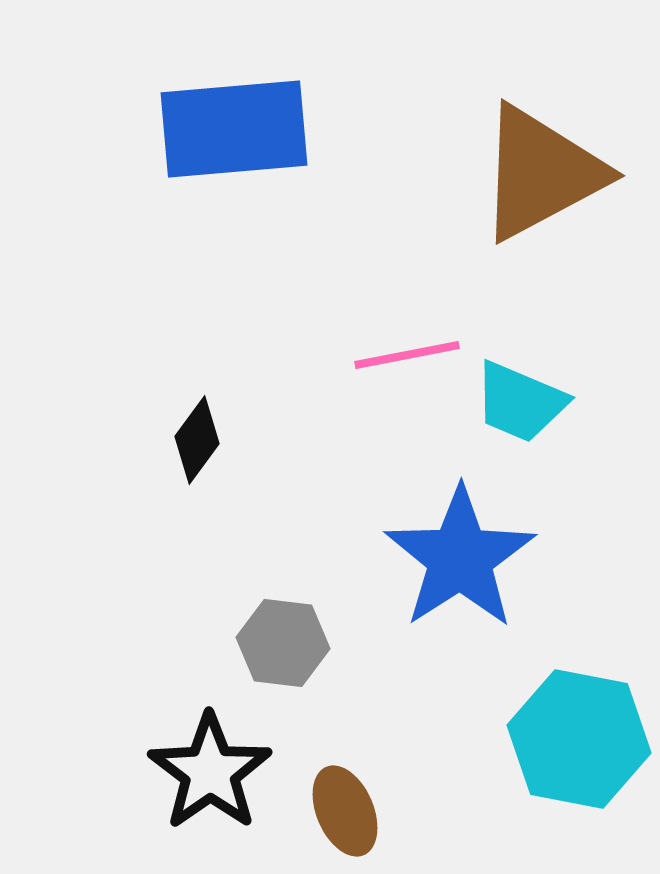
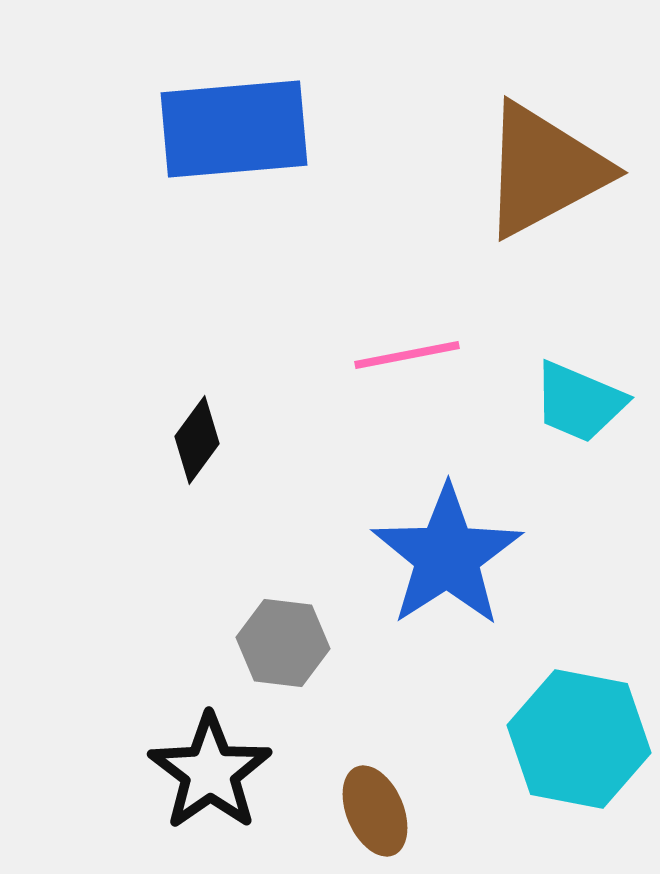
brown triangle: moved 3 px right, 3 px up
cyan trapezoid: moved 59 px right
blue star: moved 13 px left, 2 px up
brown ellipse: moved 30 px right
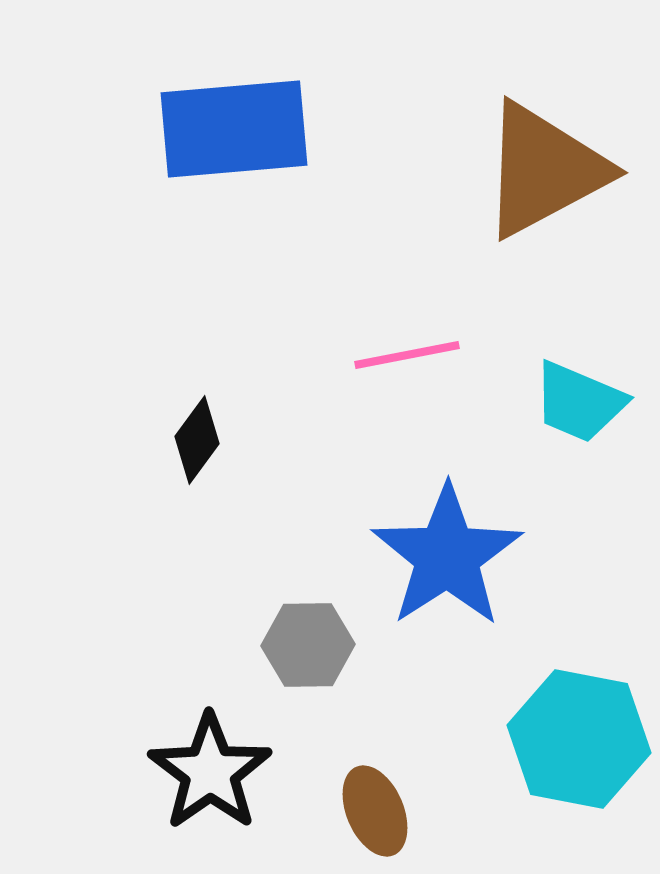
gray hexagon: moved 25 px right, 2 px down; rotated 8 degrees counterclockwise
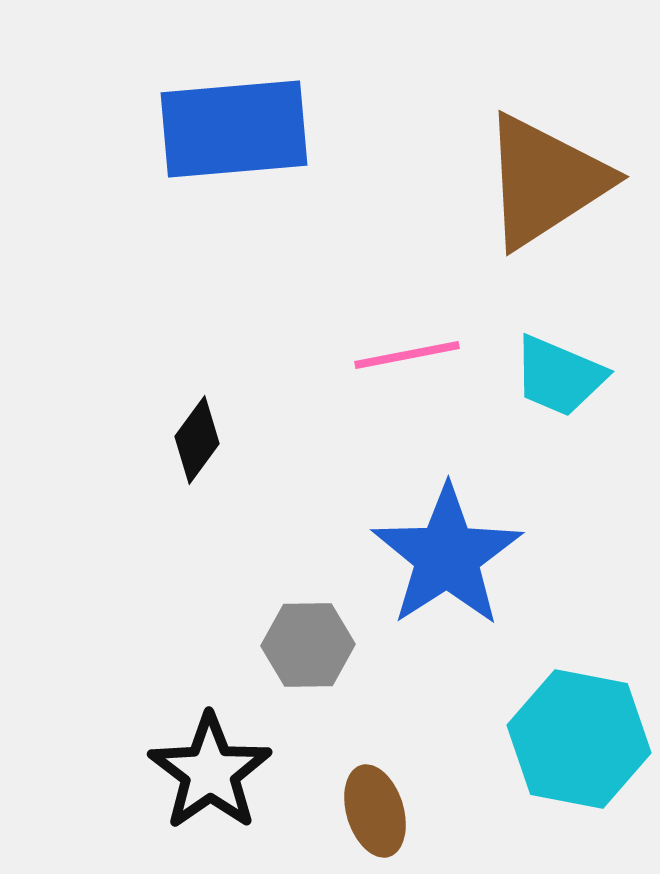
brown triangle: moved 1 px right, 11 px down; rotated 5 degrees counterclockwise
cyan trapezoid: moved 20 px left, 26 px up
brown ellipse: rotated 6 degrees clockwise
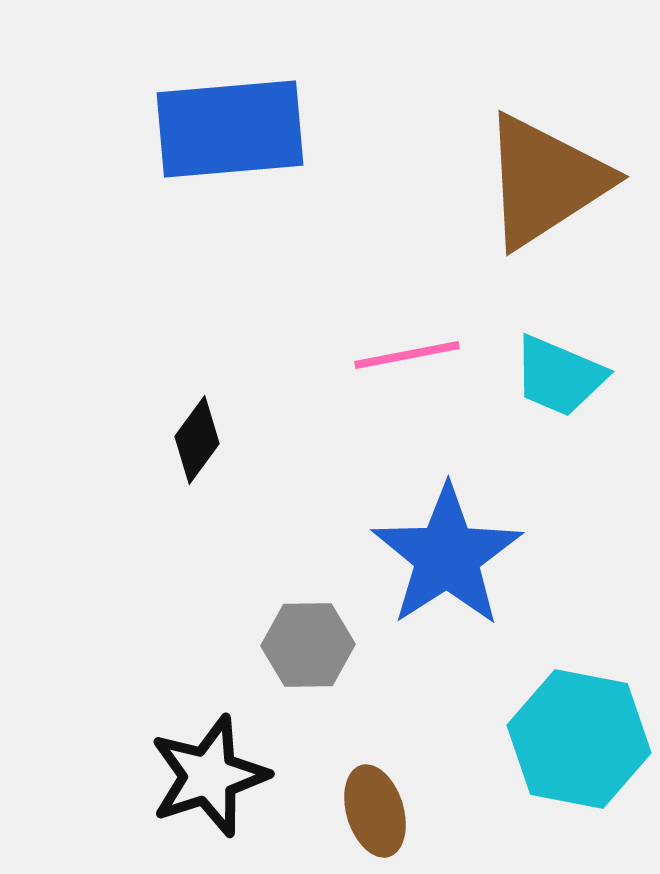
blue rectangle: moved 4 px left
black star: moved 1 px left, 4 px down; rotated 17 degrees clockwise
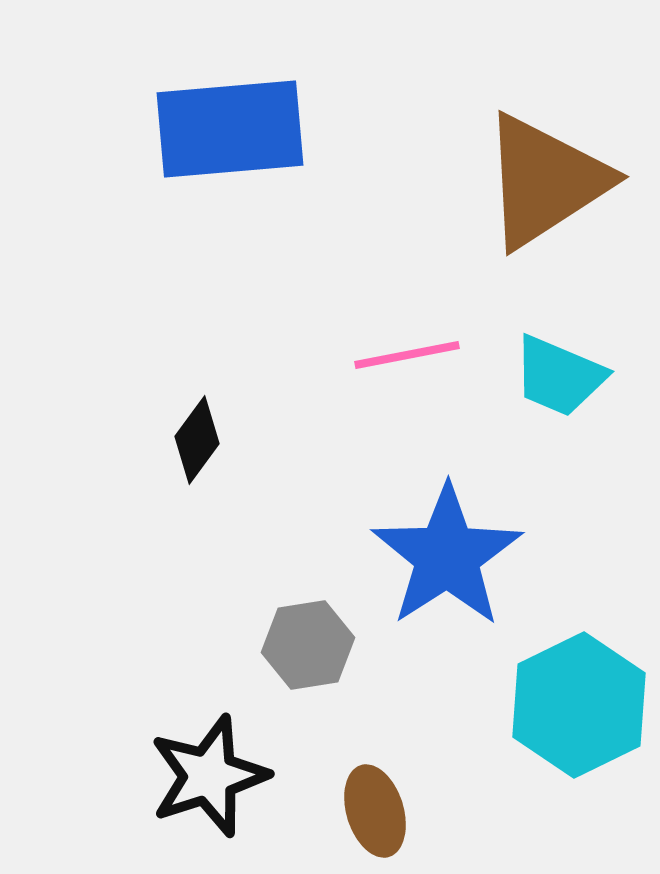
gray hexagon: rotated 8 degrees counterclockwise
cyan hexagon: moved 34 px up; rotated 23 degrees clockwise
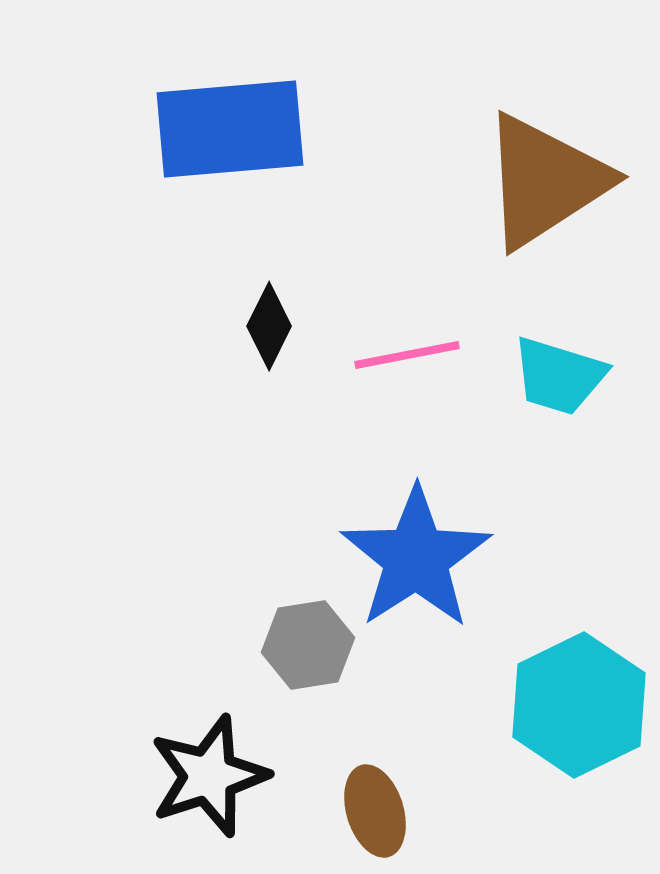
cyan trapezoid: rotated 6 degrees counterclockwise
black diamond: moved 72 px right, 114 px up; rotated 10 degrees counterclockwise
blue star: moved 31 px left, 2 px down
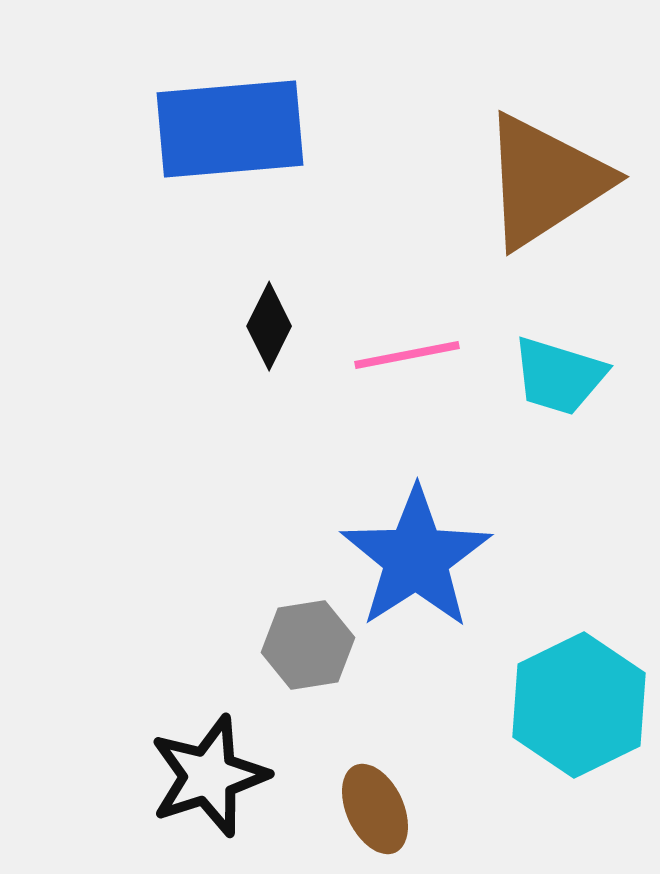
brown ellipse: moved 2 px up; rotated 8 degrees counterclockwise
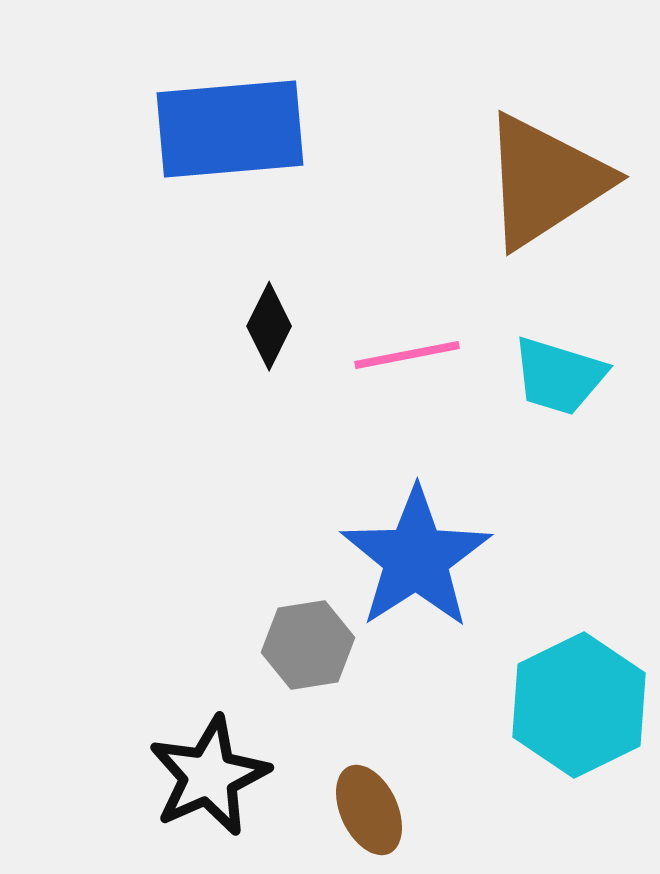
black star: rotated 6 degrees counterclockwise
brown ellipse: moved 6 px left, 1 px down
